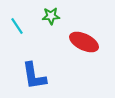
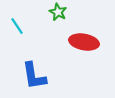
green star: moved 7 px right, 4 px up; rotated 30 degrees clockwise
red ellipse: rotated 16 degrees counterclockwise
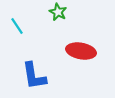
red ellipse: moved 3 px left, 9 px down
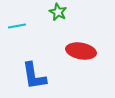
cyan line: rotated 66 degrees counterclockwise
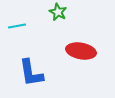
blue L-shape: moved 3 px left, 3 px up
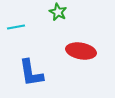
cyan line: moved 1 px left, 1 px down
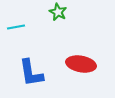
red ellipse: moved 13 px down
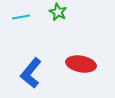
cyan line: moved 5 px right, 10 px up
blue L-shape: rotated 48 degrees clockwise
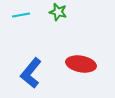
green star: rotated 12 degrees counterclockwise
cyan line: moved 2 px up
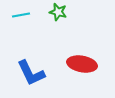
red ellipse: moved 1 px right
blue L-shape: rotated 64 degrees counterclockwise
